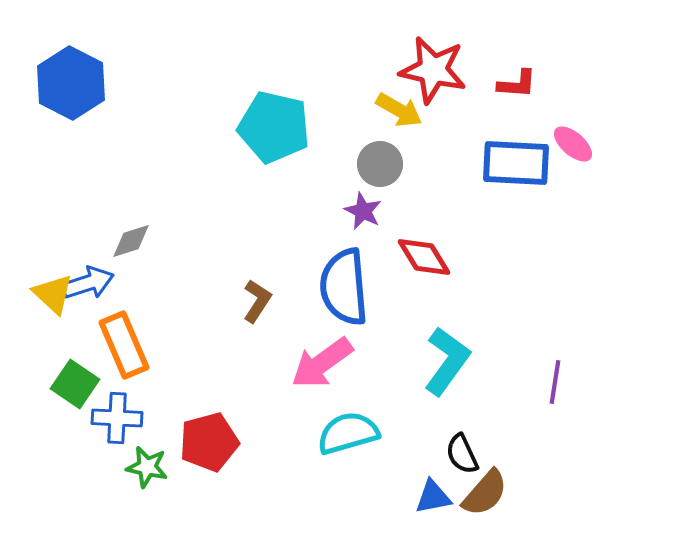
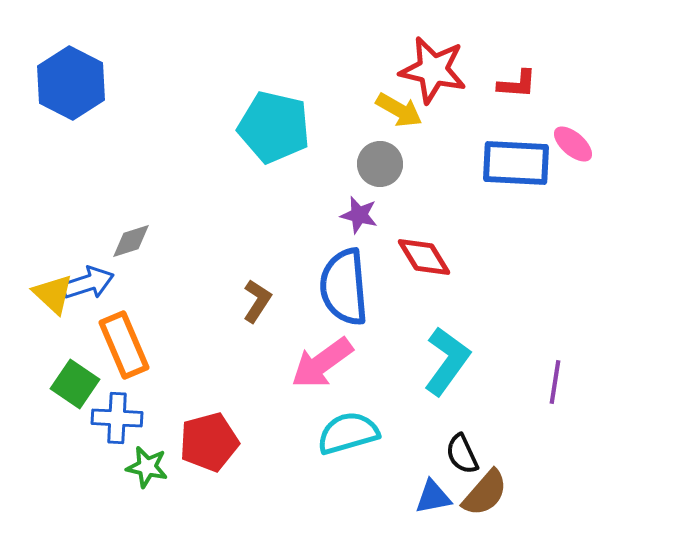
purple star: moved 4 px left, 4 px down; rotated 12 degrees counterclockwise
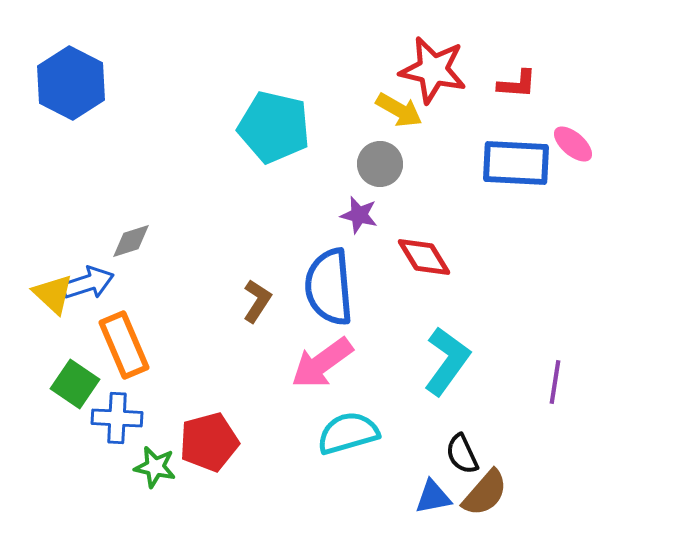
blue semicircle: moved 15 px left
green star: moved 8 px right
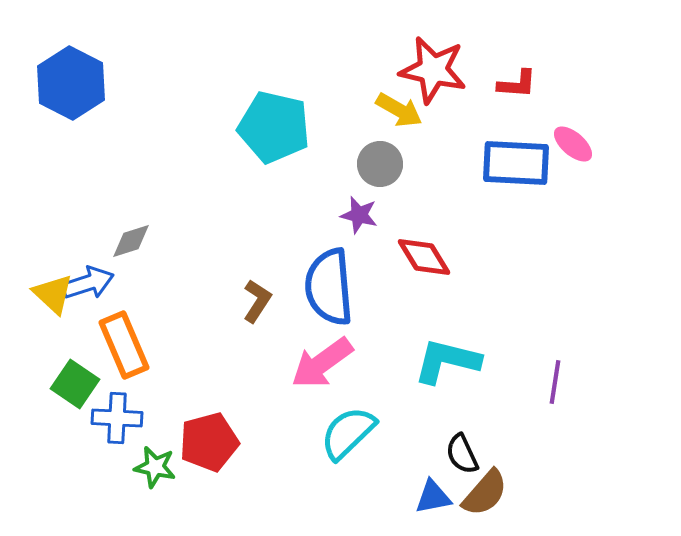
cyan L-shape: rotated 112 degrees counterclockwise
cyan semicircle: rotated 28 degrees counterclockwise
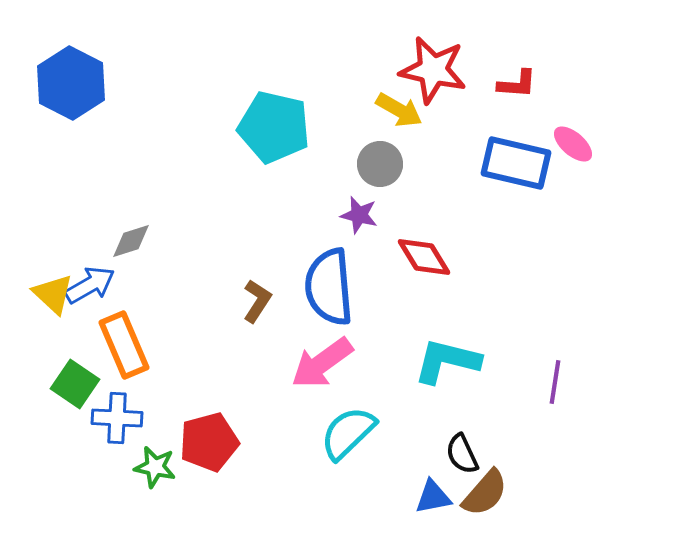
blue rectangle: rotated 10 degrees clockwise
blue arrow: moved 2 px right, 2 px down; rotated 12 degrees counterclockwise
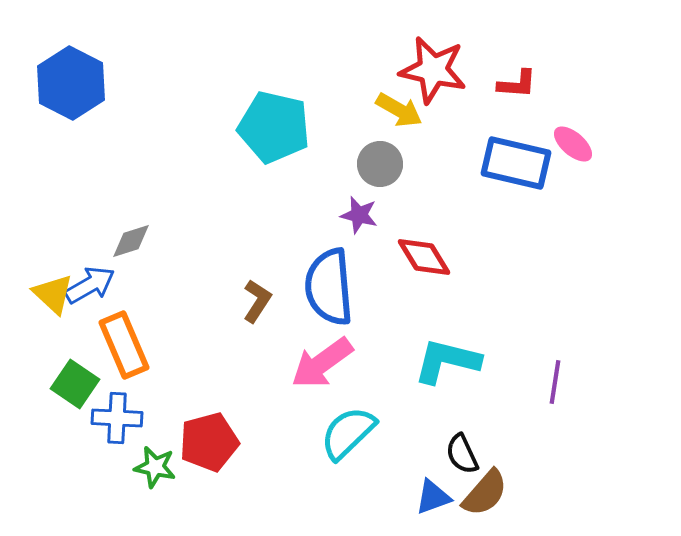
blue triangle: rotated 9 degrees counterclockwise
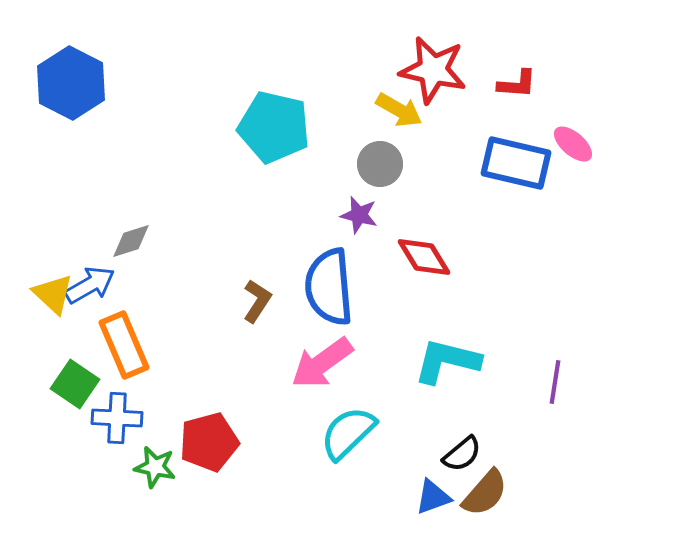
black semicircle: rotated 105 degrees counterclockwise
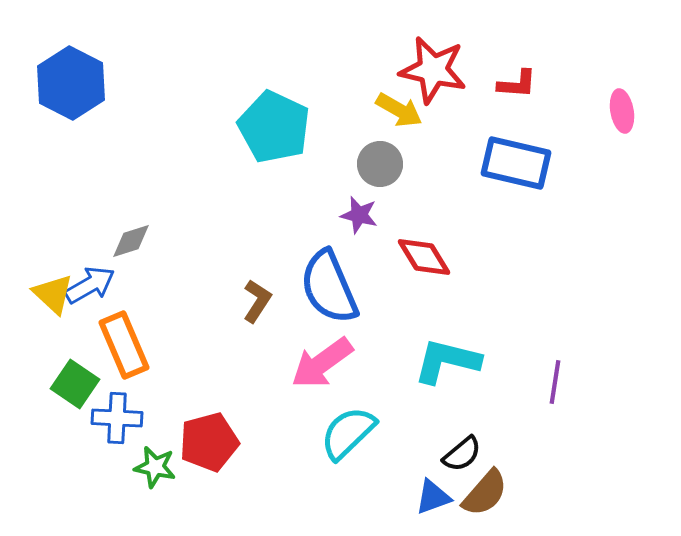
cyan pentagon: rotated 12 degrees clockwise
pink ellipse: moved 49 px right, 33 px up; rotated 39 degrees clockwise
blue semicircle: rotated 18 degrees counterclockwise
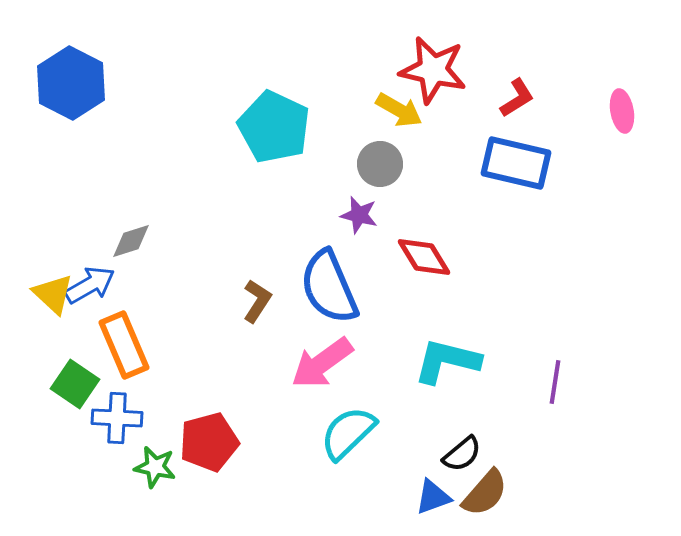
red L-shape: moved 14 px down; rotated 36 degrees counterclockwise
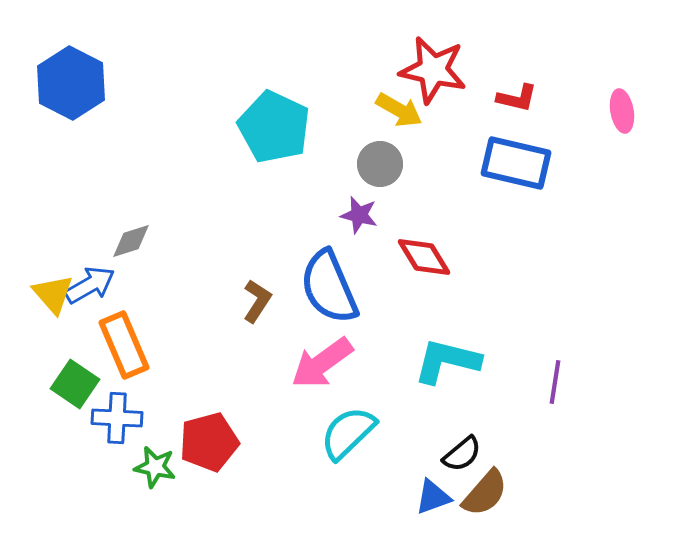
red L-shape: rotated 45 degrees clockwise
yellow triangle: rotated 6 degrees clockwise
